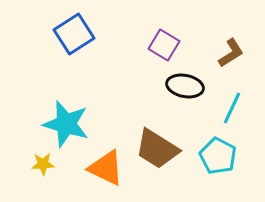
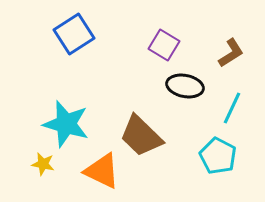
brown trapezoid: moved 16 px left, 13 px up; rotated 12 degrees clockwise
yellow star: rotated 15 degrees clockwise
orange triangle: moved 4 px left, 3 px down
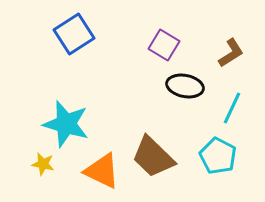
brown trapezoid: moved 12 px right, 21 px down
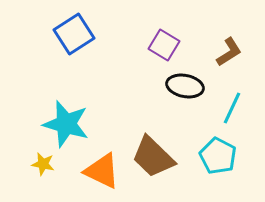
brown L-shape: moved 2 px left, 1 px up
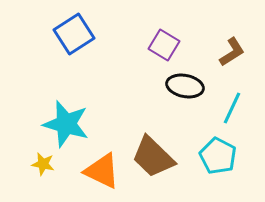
brown L-shape: moved 3 px right
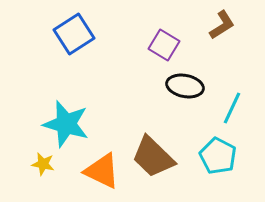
brown L-shape: moved 10 px left, 27 px up
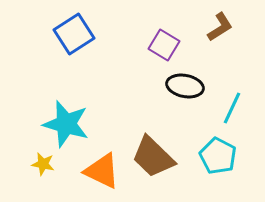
brown L-shape: moved 2 px left, 2 px down
